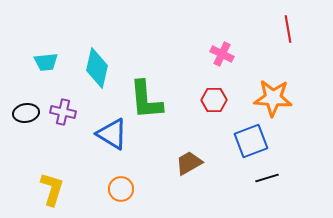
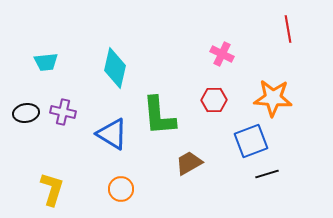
cyan diamond: moved 18 px right
green L-shape: moved 13 px right, 16 px down
black line: moved 4 px up
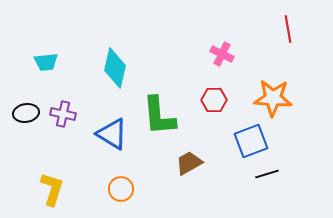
purple cross: moved 2 px down
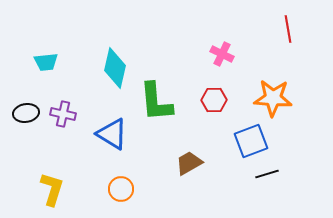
green L-shape: moved 3 px left, 14 px up
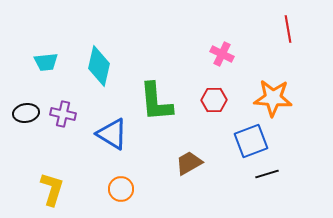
cyan diamond: moved 16 px left, 2 px up
